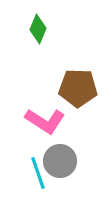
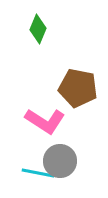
brown pentagon: rotated 9 degrees clockwise
cyan line: rotated 60 degrees counterclockwise
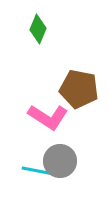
brown pentagon: moved 1 px right, 1 px down
pink L-shape: moved 3 px right, 4 px up
cyan line: moved 2 px up
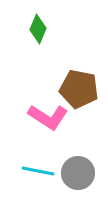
gray circle: moved 18 px right, 12 px down
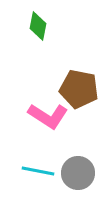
green diamond: moved 3 px up; rotated 12 degrees counterclockwise
pink L-shape: moved 1 px up
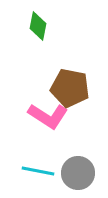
brown pentagon: moved 9 px left, 1 px up
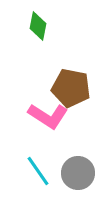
brown pentagon: moved 1 px right
cyan line: rotated 44 degrees clockwise
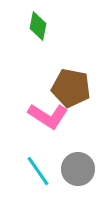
gray circle: moved 4 px up
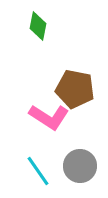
brown pentagon: moved 4 px right, 1 px down
pink L-shape: moved 1 px right, 1 px down
gray circle: moved 2 px right, 3 px up
